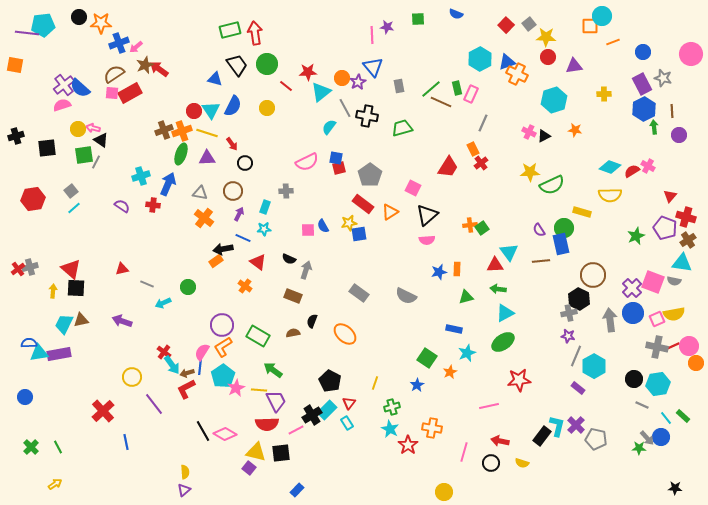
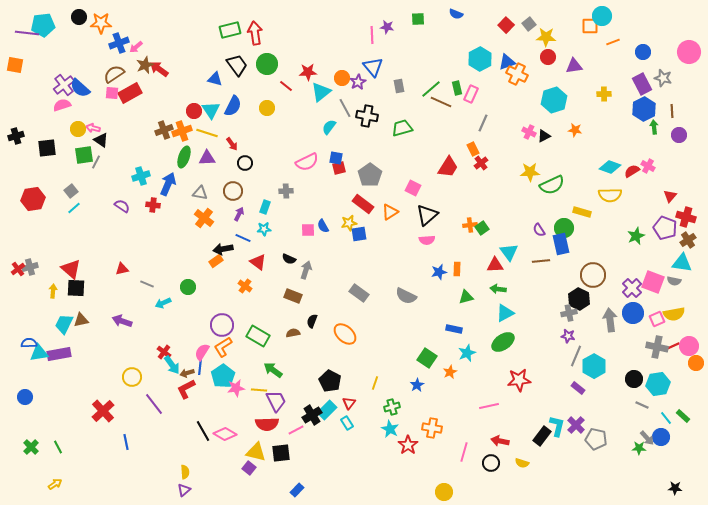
pink circle at (691, 54): moved 2 px left, 2 px up
green ellipse at (181, 154): moved 3 px right, 3 px down
pink star at (236, 388): rotated 18 degrees clockwise
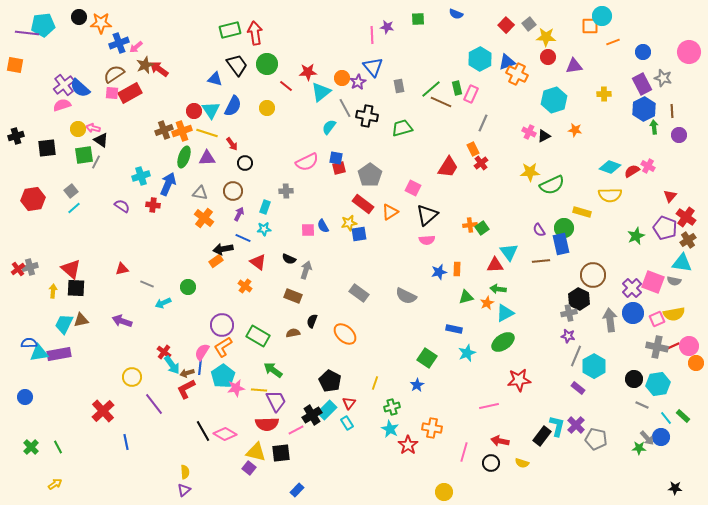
red cross at (686, 217): rotated 18 degrees clockwise
orange star at (450, 372): moved 37 px right, 69 px up
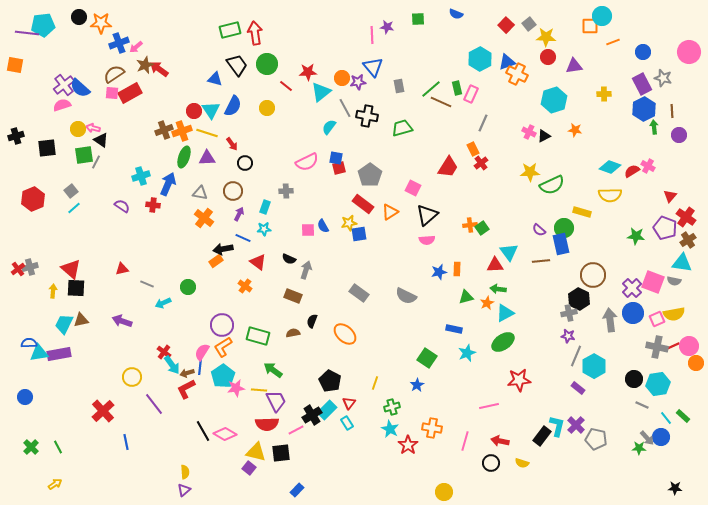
purple star at (358, 82): rotated 21 degrees clockwise
red hexagon at (33, 199): rotated 15 degrees counterclockwise
purple semicircle at (539, 230): rotated 16 degrees counterclockwise
green star at (636, 236): rotated 30 degrees clockwise
green rectangle at (258, 336): rotated 15 degrees counterclockwise
pink line at (464, 452): moved 1 px right, 11 px up
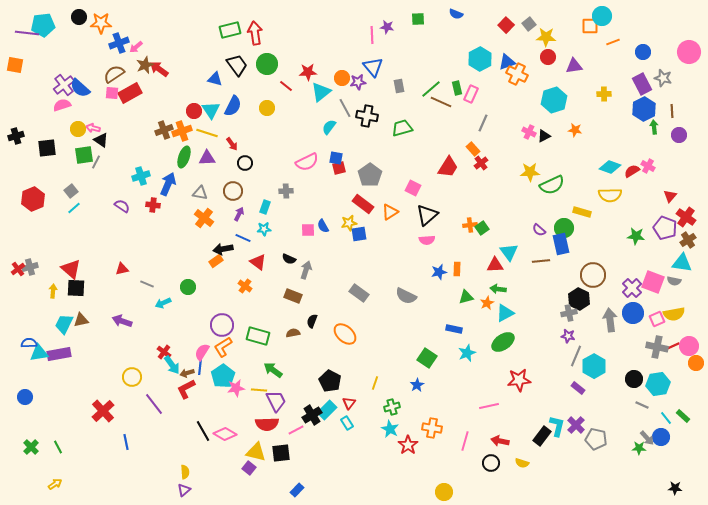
orange rectangle at (473, 149): rotated 16 degrees counterclockwise
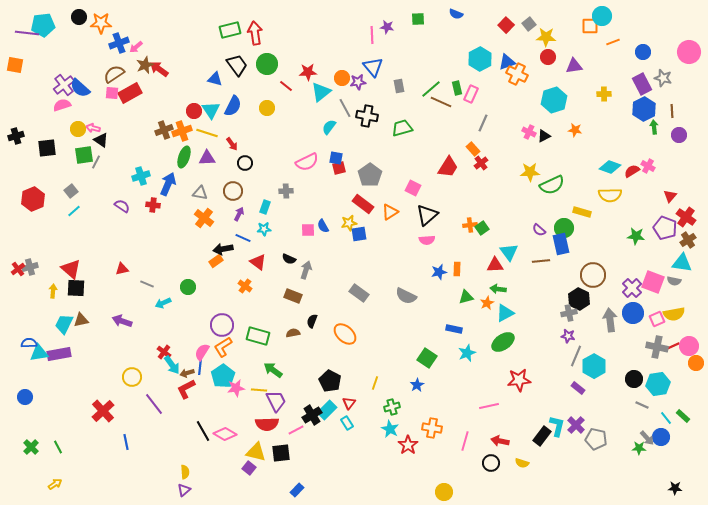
cyan line at (74, 208): moved 3 px down
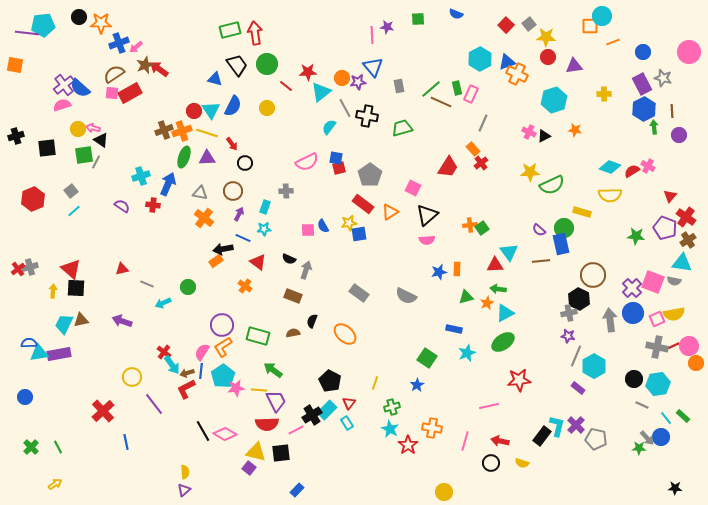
blue line at (200, 367): moved 1 px right, 4 px down
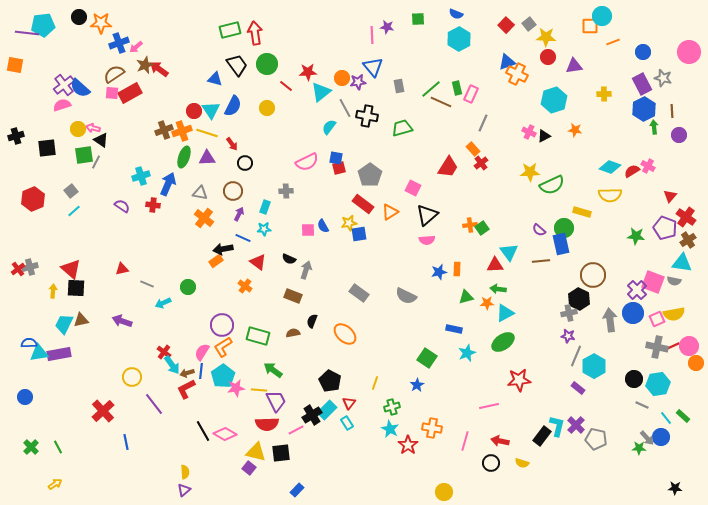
cyan hexagon at (480, 59): moved 21 px left, 20 px up
purple cross at (632, 288): moved 5 px right, 2 px down
orange star at (487, 303): rotated 24 degrees clockwise
